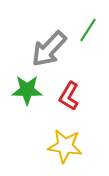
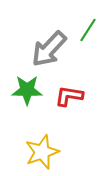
red L-shape: rotated 68 degrees clockwise
yellow star: moved 23 px left, 6 px down; rotated 28 degrees counterclockwise
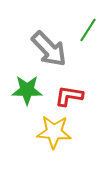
gray arrow: rotated 87 degrees counterclockwise
yellow star: moved 12 px right, 20 px up; rotated 24 degrees clockwise
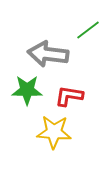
green line: rotated 20 degrees clockwise
gray arrow: moved 1 px left, 5 px down; rotated 141 degrees clockwise
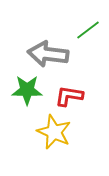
yellow star: rotated 20 degrees clockwise
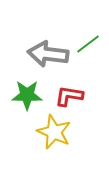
green line: moved 14 px down
green star: moved 5 px down
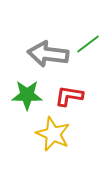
yellow star: moved 1 px left, 2 px down
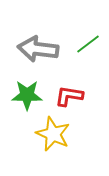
gray arrow: moved 10 px left, 5 px up
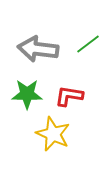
green star: moved 1 px up
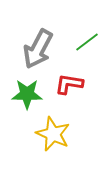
green line: moved 1 px left, 2 px up
gray arrow: rotated 69 degrees counterclockwise
red L-shape: moved 12 px up
